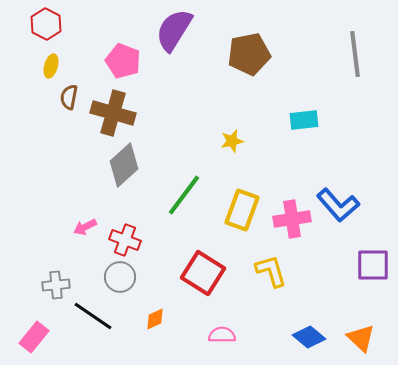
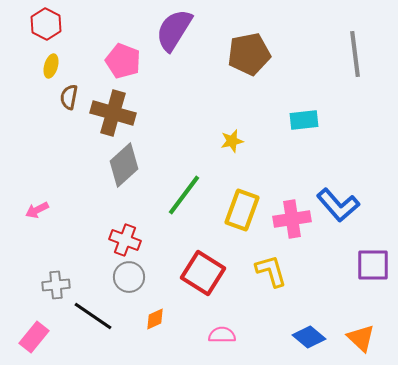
pink arrow: moved 48 px left, 17 px up
gray circle: moved 9 px right
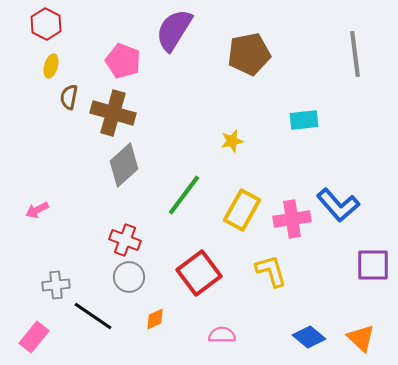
yellow rectangle: rotated 9 degrees clockwise
red square: moved 4 px left; rotated 21 degrees clockwise
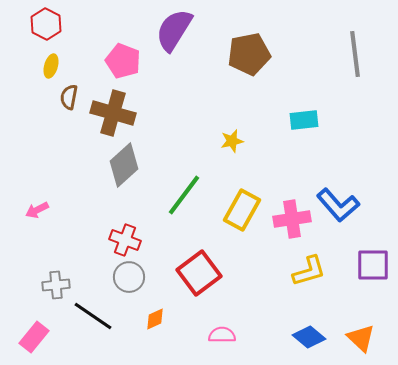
yellow L-shape: moved 38 px right; rotated 90 degrees clockwise
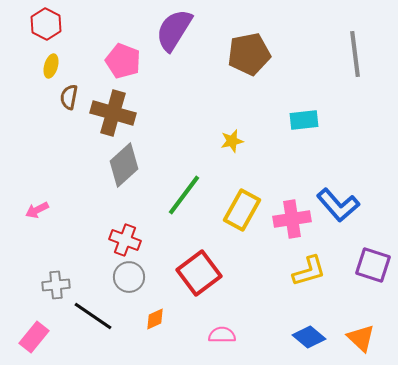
purple square: rotated 18 degrees clockwise
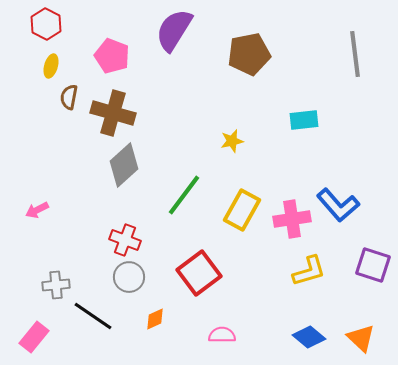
pink pentagon: moved 11 px left, 5 px up
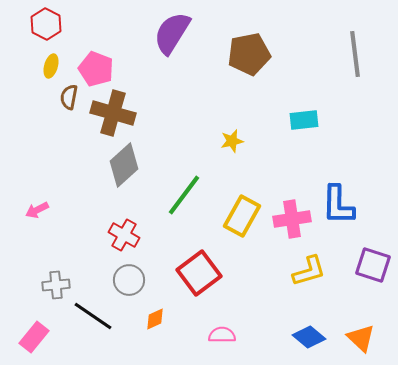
purple semicircle: moved 2 px left, 3 px down
pink pentagon: moved 16 px left, 13 px down
blue L-shape: rotated 42 degrees clockwise
yellow rectangle: moved 6 px down
red cross: moved 1 px left, 5 px up; rotated 8 degrees clockwise
gray circle: moved 3 px down
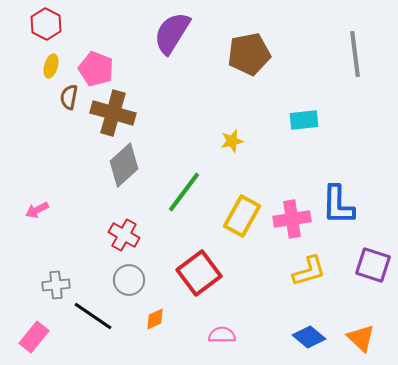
green line: moved 3 px up
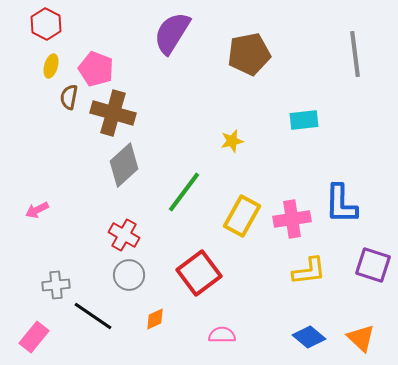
blue L-shape: moved 3 px right, 1 px up
yellow L-shape: rotated 9 degrees clockwise
gray circle: moved 5 px up
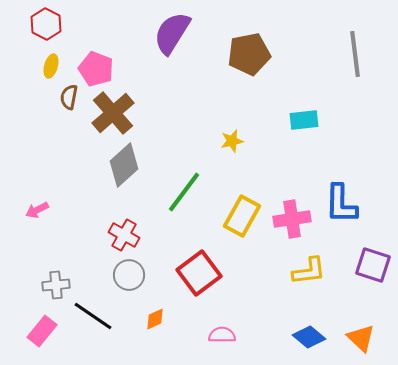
brown cross: rotated 33 degrees clockwise
pink rectangle: moved 8 px right, 6 px up
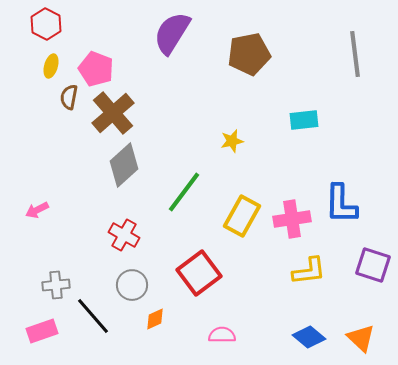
gray circle: moved 3 px right, 10 px down
black line: rotated 15 degrees clockwise
pink rectangle: rotated 32 degrees clockwise
